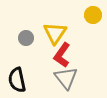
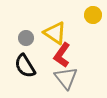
yellow triangle: rotated 30 degrees counterclockwise
black semicircle: moved 8 px right, 14 px up; rotated 20 degrees counterclockwise
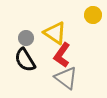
black semicircle: moved 6 px up
gray triangle: rotated 15 degrees counterclockwise
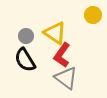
gray circle: moved 2 px up
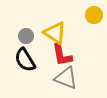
yellow circle: moved 1 px right
red L-shape: rotated 45 degrees counterclockwise
gray triangle: rotated 15 degrees counterclockwise
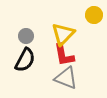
yellow triangle: moved 8 px right, 1 px down; rotated 40 degrees clockwise
red L-shape: moved 2 px right
black semicircle: rotated 120 degrees counterclockwise
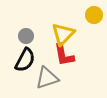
gray triangle: moved 19 px left; rotated 40 degrees counterclockwise
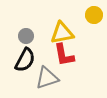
yellow triangle: moved 1 px left, 1 px up; rotated 35 degrees clockwise
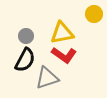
yellow circle: moved 1 px up
red L-shape: rotated 45 degrees counterclockwise
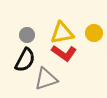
yellow circle: moved 19 px down
gray circle: moved 1 px right, 1 px up
red L-shape: moved 2 px up
gray triangle: moved 1 px left, 1 px down
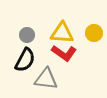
yellow triangle: rotated 15 degrees clockwise
gray triangle: rotated 25 degrees clockwise
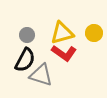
yellow triangle: rotated 20 degrees counterclockwise
gray triangle: moved 5 px left, 4 px up; rotated 10 degrees clockwise
